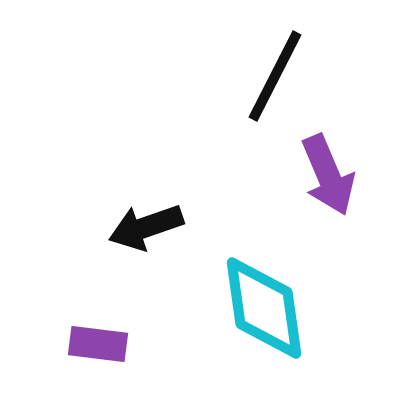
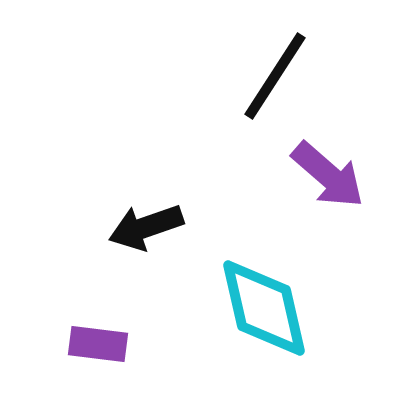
black line: rotated 6 degrees clockwise
purple arrow: rotated 26 degrees counterclockwise
cyan diamond: rotated 5 degrees counterclockwise
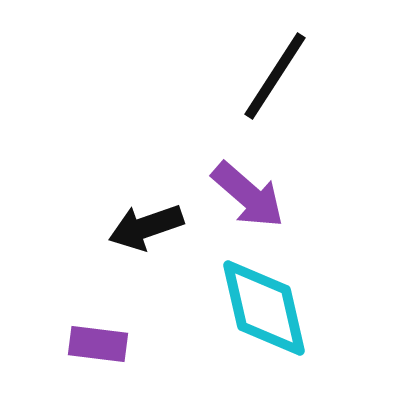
purple arrow: moved 80 px left, 20 px down
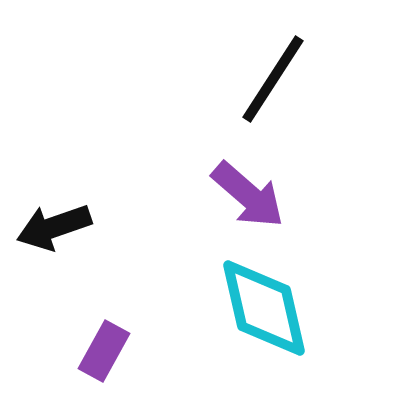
black line: moved 2 px left, 3 px down
black arrow: moved 92 px left
purple rectangle: moved 6 px right, 7 px down; rotated 68 degrees counterclockwise
